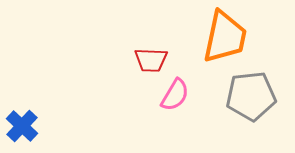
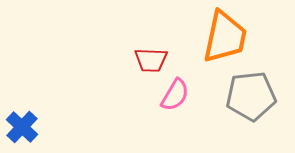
blue cross: moved 1 px down
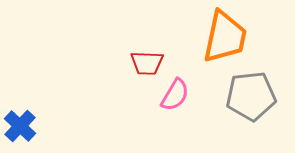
red trapezoid: moved 4 px left, 3 px down
blue cross: moved 2 px left, 1 px up
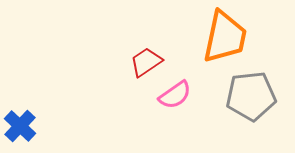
red trapezoid: moved 1 px left, 1 px up; rotated 144 degrees clockwise
pink semicircle: rotated 24 degrees clockwise
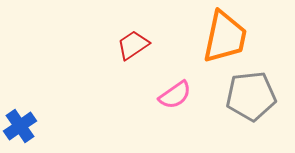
red trapezoid: moved 13 px left, 17 px up
blue cross: rotated 12 degrees clockwise
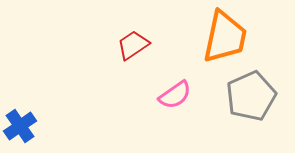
gray pentagon: rotated 18 degrees counterclockwise
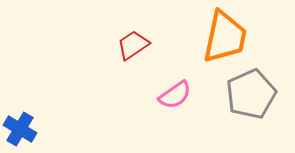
gray pentagon: moved 2 px up
blue cross: moved 3 px down; rotated 24 degrees counterclockwise
